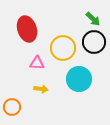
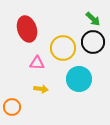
black circle: moved 1 px left
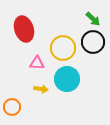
red ellipse: moved 3 px left
cyan circle: moved 12 px left
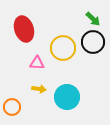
cyan circle: moved 18 px down
yellow arrow: moved 2 px left
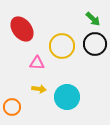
red ellipse: moved 2 px left; rotated 20 degrees counterclockwise
black circle: moved 2 px right, 2 px down
yellow circle: moved 1 px left, 2 px up
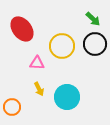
yellow arrow: rotated 56 degrees clockwise
